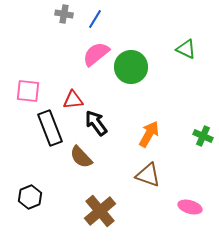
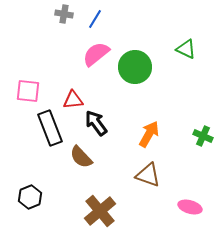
green circle: moved 4 px right
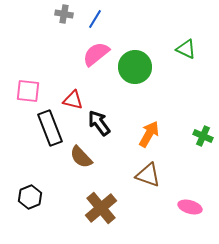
red triangle: rotated 20 degrees clockwise
black arrow: moved 3 px right
brown cross: moved 1 px right, 3 px up
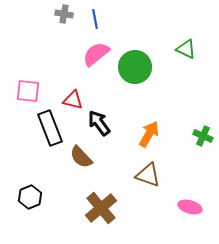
blue line: rotated 42 degrees counterclockwise
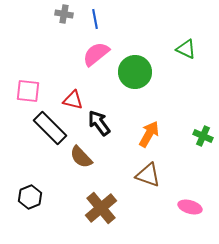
green circle: moved 5 px down
black rectangle: rotated 24 degrees counterclockwise
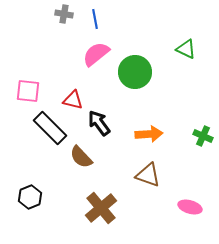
orange arrow: rotated 56 degrees clockwise
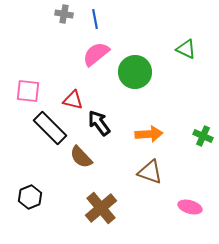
brown triangle: moved 2 px right, 3 px up
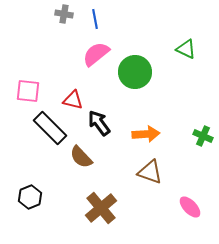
orange arrow: moved 3 px left
pink ellipse: rotated 30 degrees clockwise
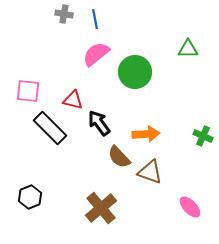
green triangle: moved 2 px right; rotated 25 degrees counterclockwise
brown semicircle: moved 38 px right
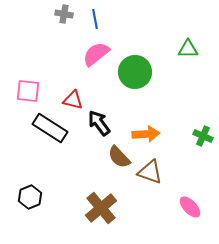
black rectangle: rotated 12 degrees counterclockwise
